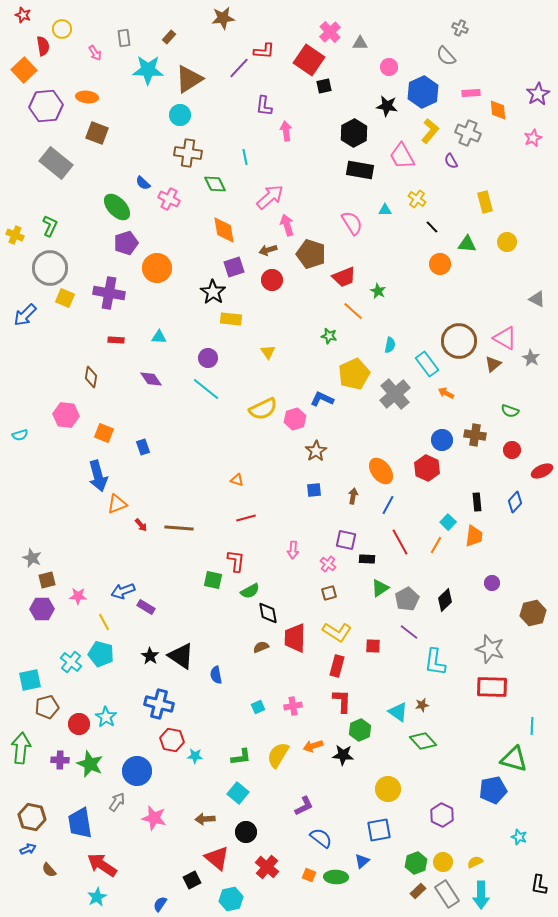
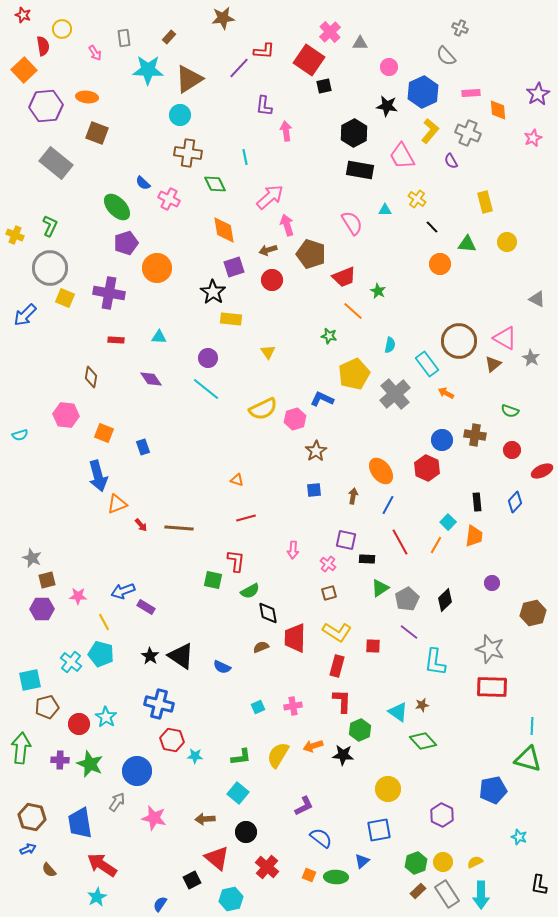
blue semicircle at (216, 675): moved 6 px right, 8 px up; rotated 54 degrees counterclockwise
green triangle at (514, 759): moved 14 px right
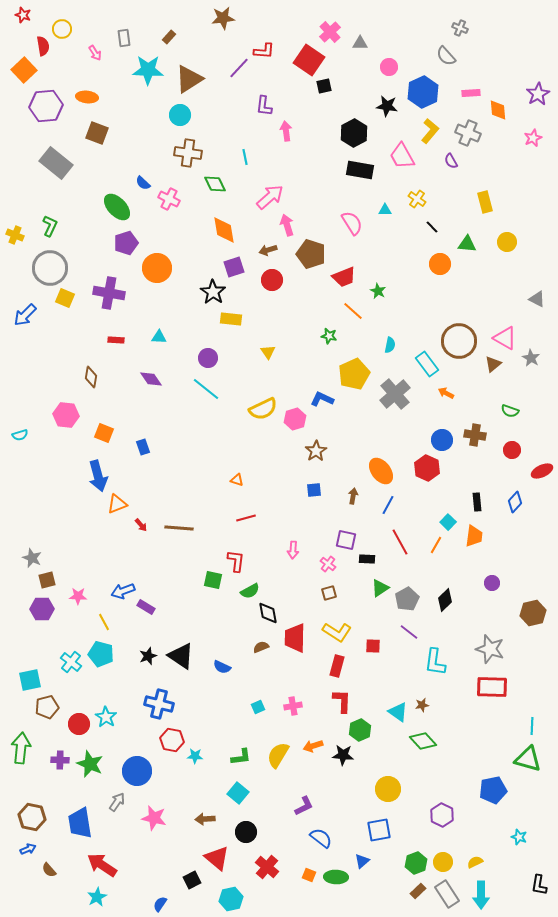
black star at (150, 656): moved 2 px left; rotated 18 degrees clockwise
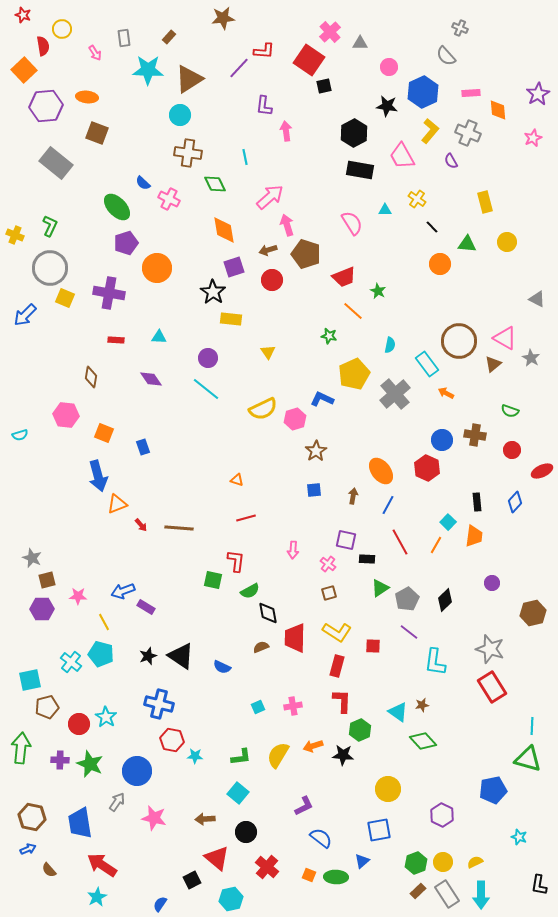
brown pentagon at (311, 254): moved 5 px left
red rectangle at (492, 687): rotated 56 degrees clockwise
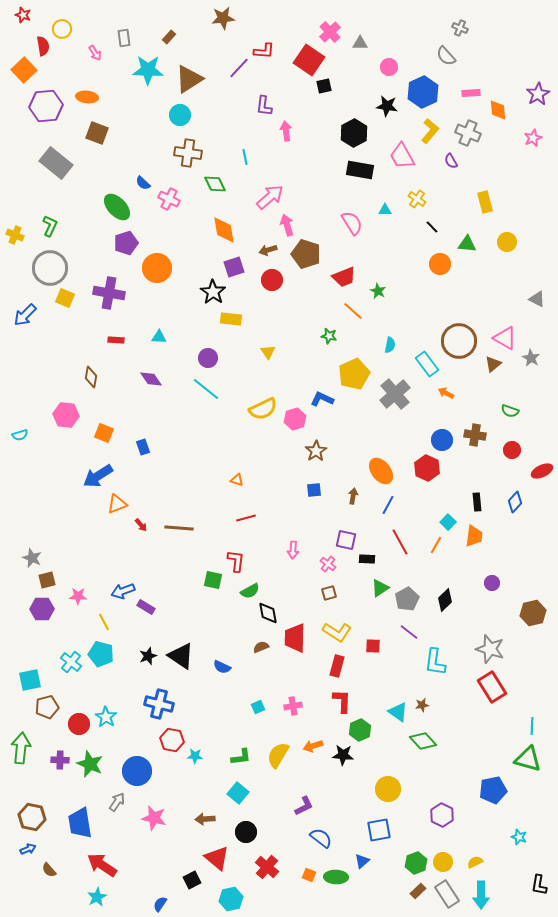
blue arrow at (98, 476): rotated 72 degrees clockwise
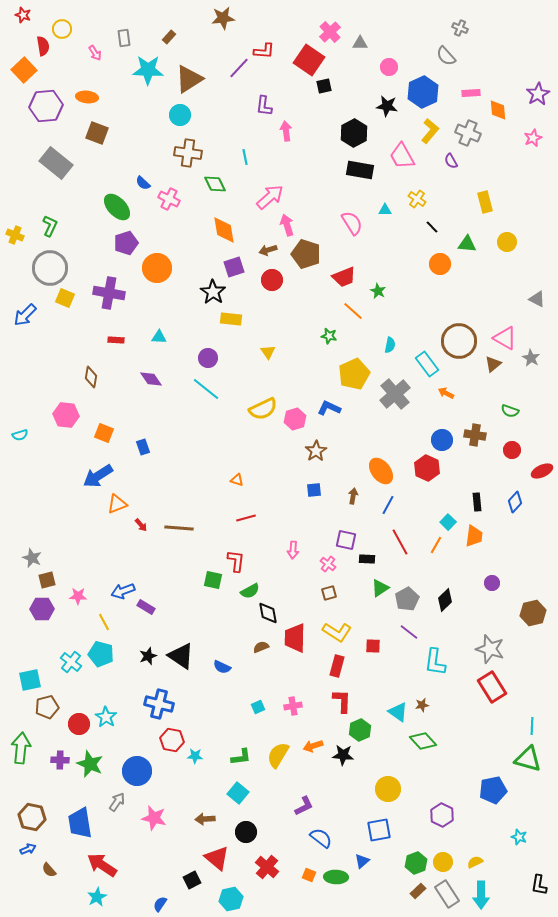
blue L-shape at (322, 399): moved 7 px right, 9 px down
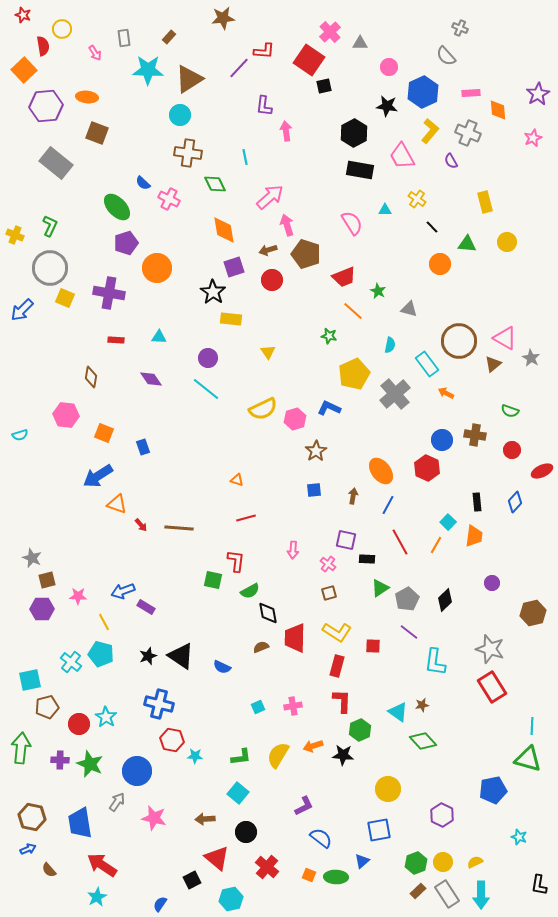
gray triangle at (537, 299): moved 128 px left, 10 px down; rotated 12 degrees counterclockwise
blue arrow at (25, 315): moved 3 px left, 5 px up
orange triangle at (117, 504): rotated 40 degrees clockwise
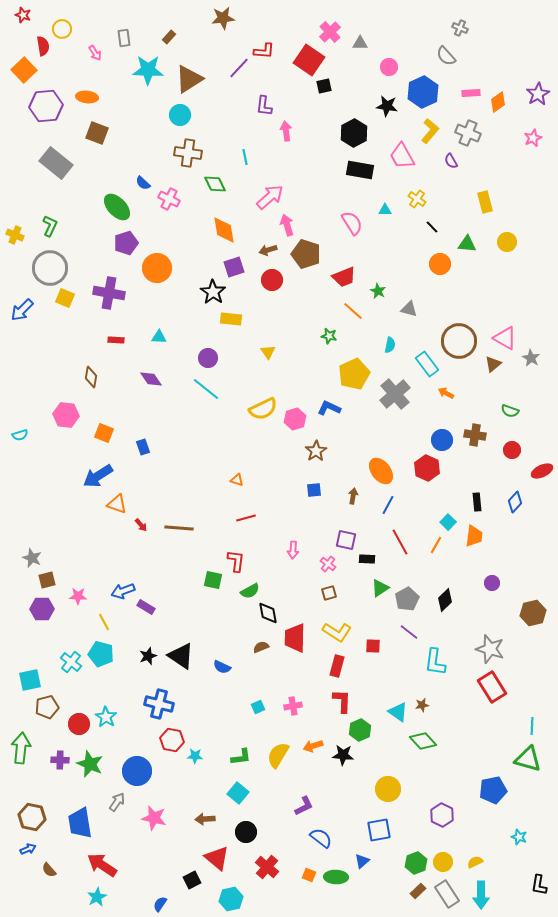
orange diamond at (498, 110): moved 8 px up; rotated 60 degrees clockwise
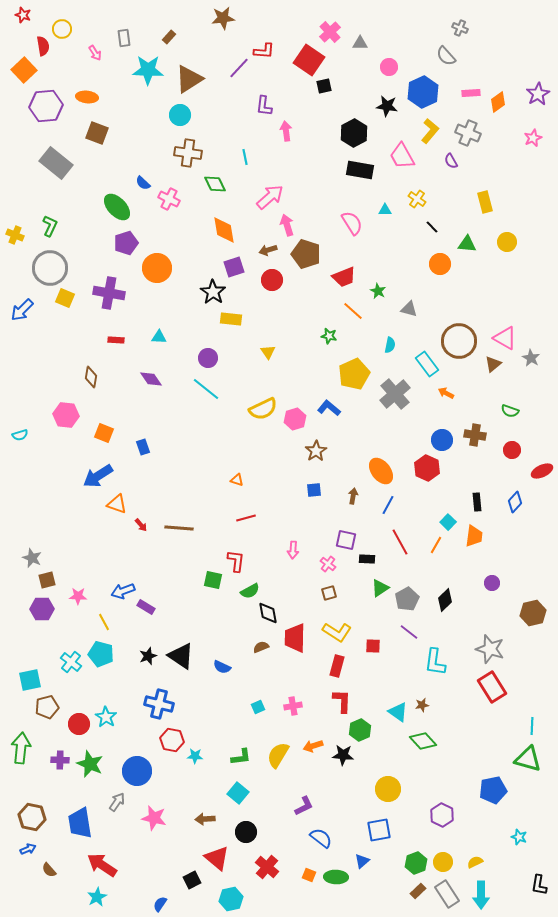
blue L-shape at (329, 408): rotated 15 degrees clockwise
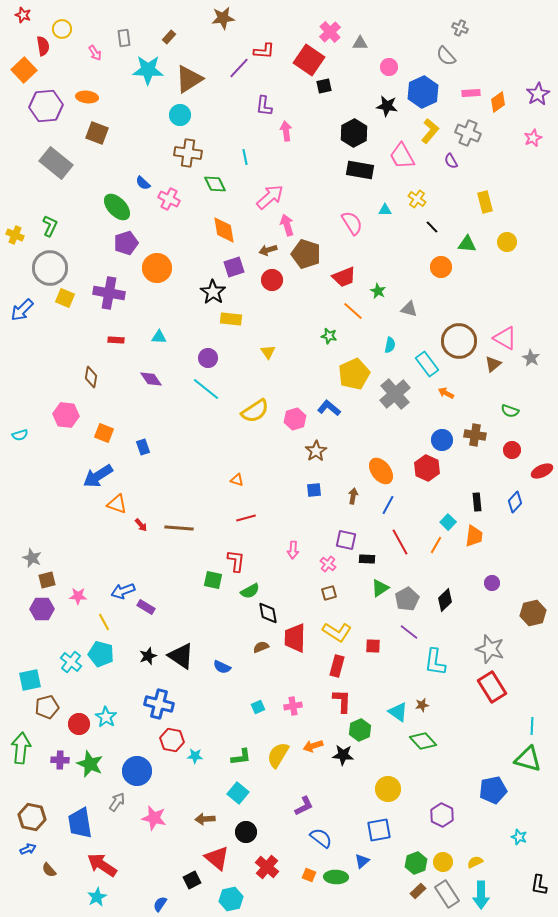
orange circle at (440, 264): moved 1 px right, 3 px down
yellow semicircle at (263, 409): moved 8 px left, 2 px down; rotated 8 degrees counterclockwise
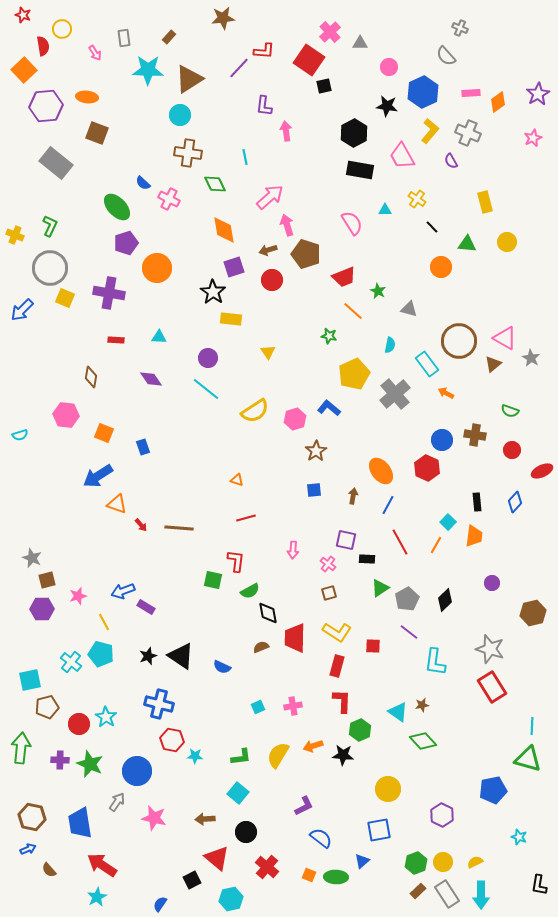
pink star at (78, 596): rotated 18 degrees counterclockwise
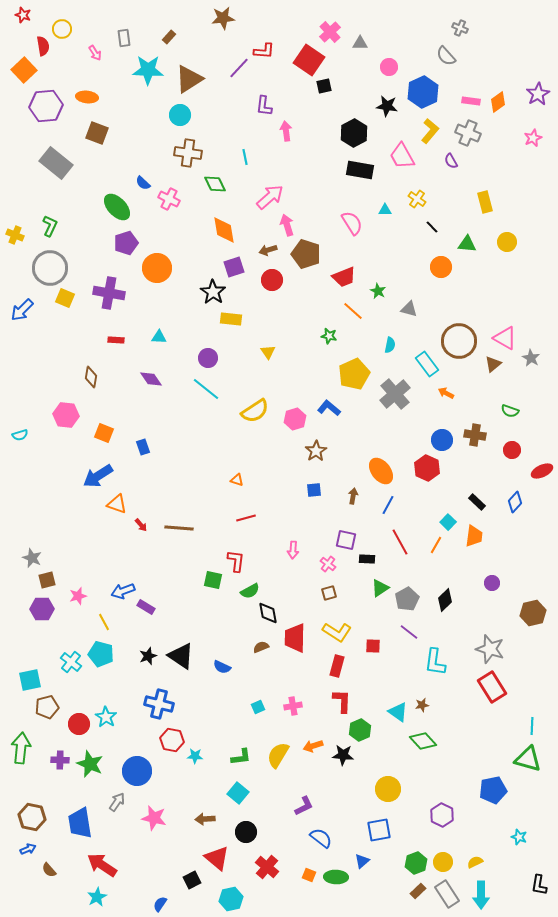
pink rectangle at (471, 93): moved 8 px down; rotated 12 degrees clockwise
black rectangle at (477, 502): rotated 42 degrees counterclockwise
